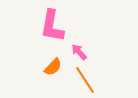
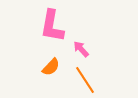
pink arrow: moved 2 px right, 3 px up
orange semicircle: moved 2 px left
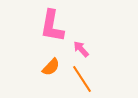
orange line: moved 3 px left, 1 px up
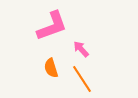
pink L-shape: rotated 120 degrees counterclockwise
orange semicircle: moved 1 px down; rotated 120 degrees clockwise
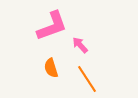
pink arrow: moved 1 px left, 4 px up
orange line: moved 5 px right
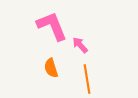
pink L-shape: rotated 92 degrees counterclockwise
orange line: rotated 24 degrees clockwise
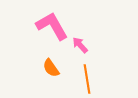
pink L-shape: rotated 8 degrees counterclockwise
orange semicircle: rotated 18 degrees counterclockwise
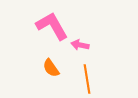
pink arrow: rotated 36 degrees counterclockwise
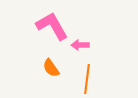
pink arrow: rotated 12 degrees counterclockwise
orange line: rotated 16 degrees clockwise
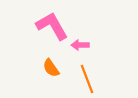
orange line: rotated 28 degrees counterclockwise
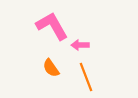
orange line: moved 1 px left, 2 px up
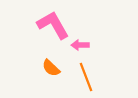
pink L-shape: moved 1 px right, 1 px up
orange semicircle: rotated 12 degrees counterclockwise
